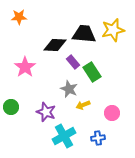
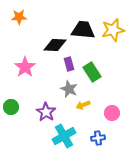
black trapezoid: moved 1 px left, 4 px up
purple rectangle: moved 4 px left, 2 px down; rotated 24 degrees clockwise
purple star: rotated 12 degrees clockwise
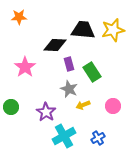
pink circle: moved 1 px right, 7 px up
blue cross: rotated 24 degrees counterclockwise
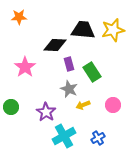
pink circle: moved 1 px up
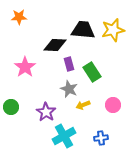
blue cross: moved 3 px right; rotated 24 degrees clockwise
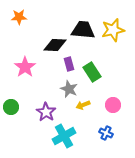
blue cross: moved 5 px right, 5 px up; rotated 32 degrees clockwise
